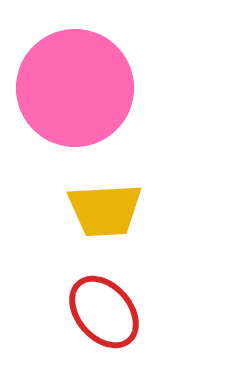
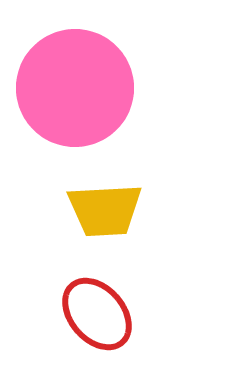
red ellipse: moved 7 px left, 2 px down
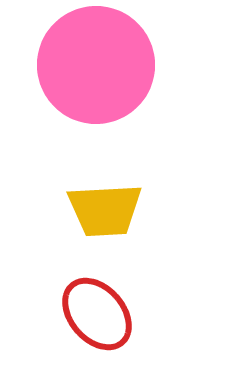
pink circle: moved 21 px right, 23 px up
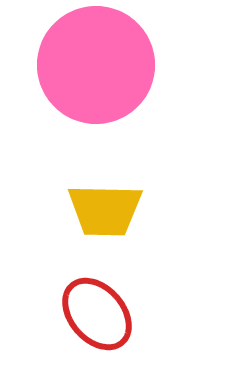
yellow trapezoid: rotated 4 degrees clockwise
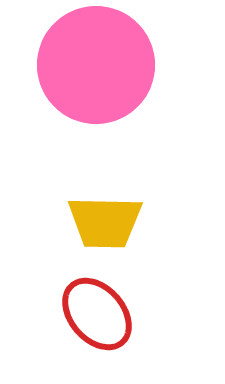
yellow trapezoid: moved 12 px down
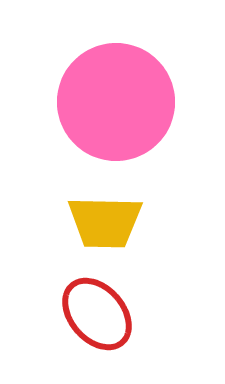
pink circle: moved 20 px right, 37 px down
